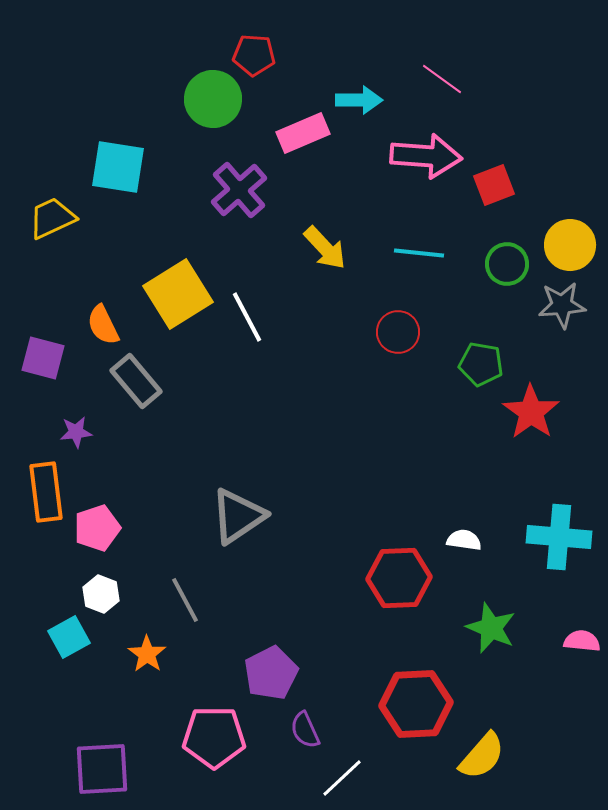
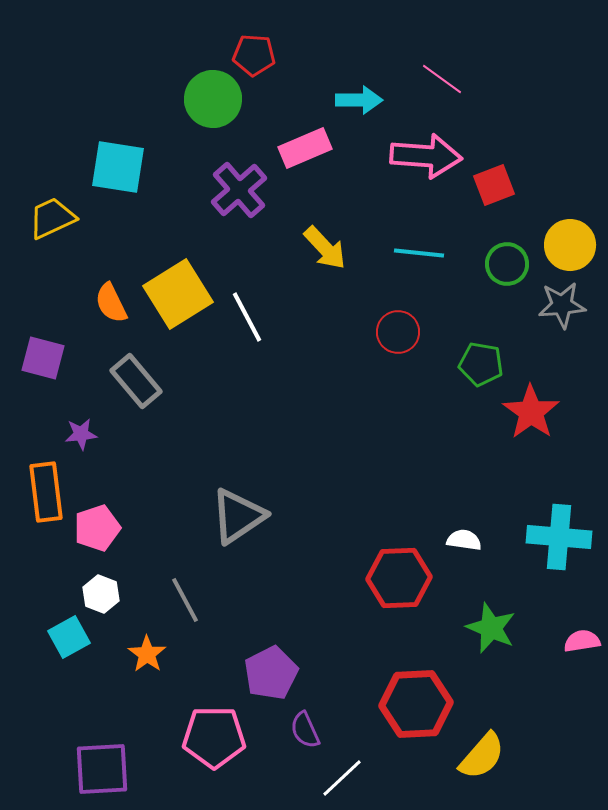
pink rectangle at (303, 133): moved 2 px right, 15 px down
orange semicircle at (103, 325): moved 8 px right, 22 px up
purple star at (76, 432): moved 5 px right, 2 px down
pink semicircle at (582, 641): rotated 15 degrees counterclockwise
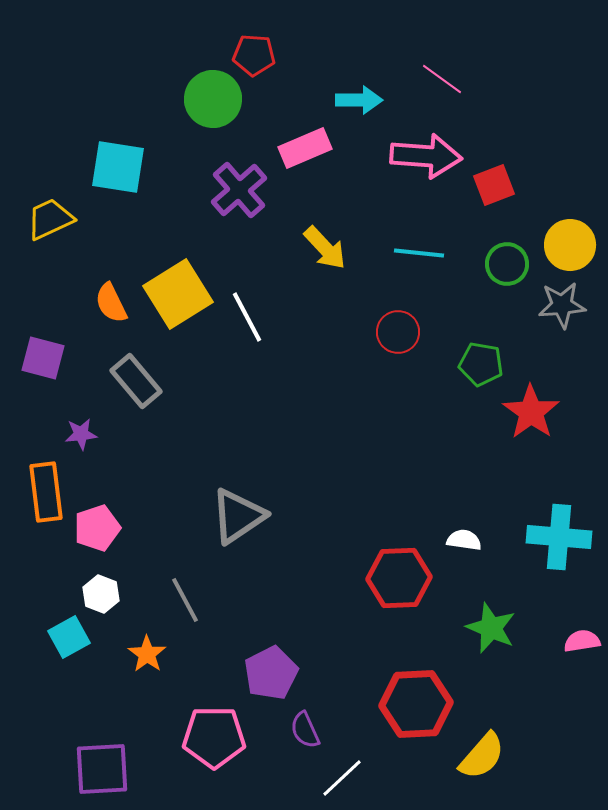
yellow trapezoid at (52, 218): moved 2 px left, 1 px down
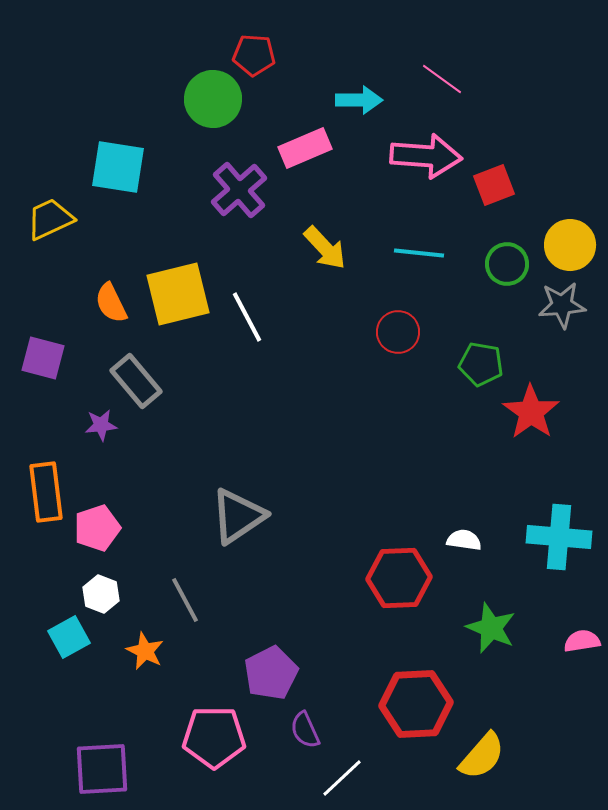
yellow square at (178, 294): rotated 18 degrees clockwise
purple star at (81, 434): moved 20 px right, 9 px up
orange star at (147, 654): moved 2 px left, 3 px up; rotated 9 degrees counterclockwise
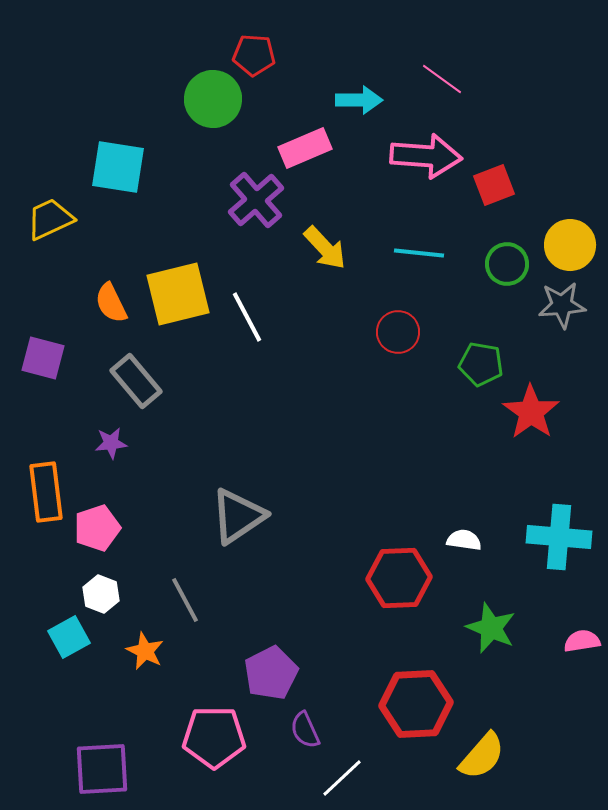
purple cross at (239, 190): moved 17 px right, 10 px down
purple star at (101, 425): moved 10 px right, 18 px down
